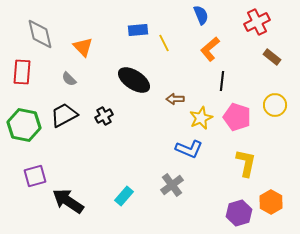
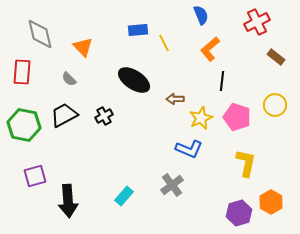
brown rectangle: moved 4 px right
black arrow: rotated 128 degrees counterclockwise
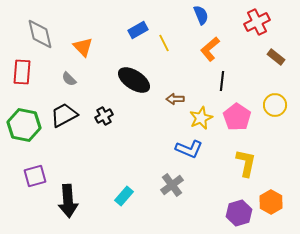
blue rectangle: rotated 24 degrees counterclockwise
pink pentagon: rotated 16 degrees clockwise
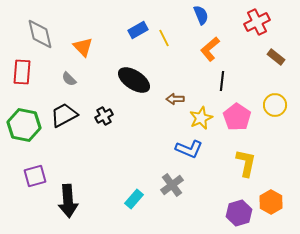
yellow line: moved 5 px up
cyan rectangle: moved 10 px right, 3 px down
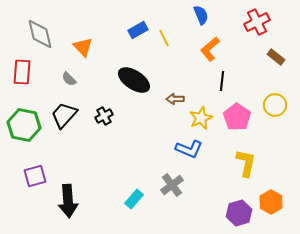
black trapezoid: rotated 20 degrees counterclockwise
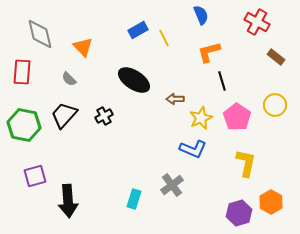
red cross: rotated 35 degrees counterclockwise
orange L-shape: moved 1 px left, 3 px down; rotated 25 degrees clockwise
black line: rotated 24 degrees counterclockwise
blue L-shape: moved 4 px right
cyan rectangle: rotated 24 degrees counterclockwise
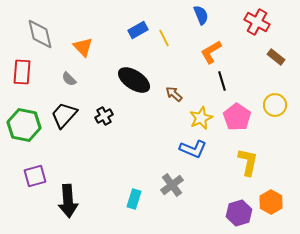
orange L-shape: moved 2 px right; rotated 15 degrees counterclockwise
brown arrow: moved 1 px left, 5 px up; rotated 42 degrees clockwise
yellow L-shape: moved 2 px right, 1 px up
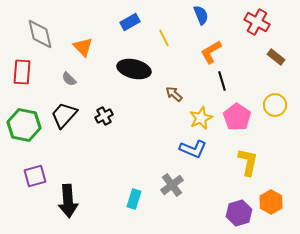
blue rectangle: moved 8 px left, 8 px up
black ellipse: moved 11 px up; rotated 20 degrees counterclockwise
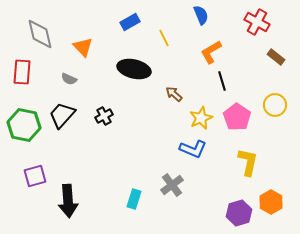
gray semicircle: rotated 21 degrees counterclockwise
black trapezoid: moved 2 px left
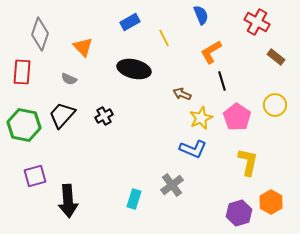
gray diamond: rotated 32 degrees clockwise
brown arrow: moved 8 px right; rotated 18 degrees counterclockwise
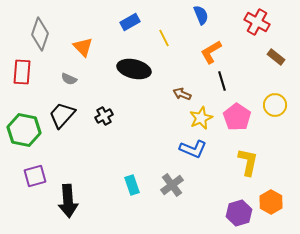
green hexagon: moved 5 px down
cyan rectangle: moved 2 px left, 14 px up; rotated 36 degrees counterclockwise
